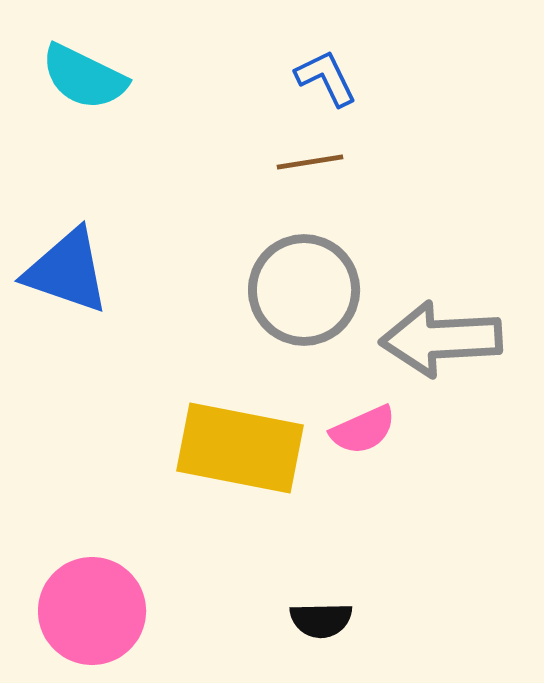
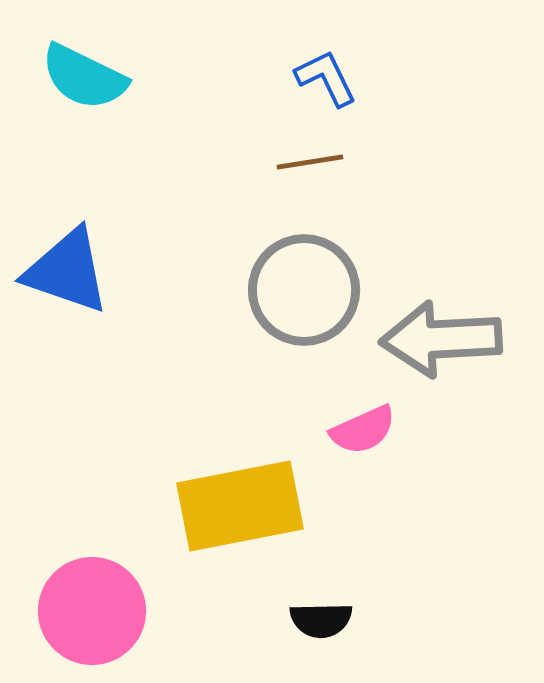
yellow rectangle: moved 58 px down; rotated 22 degrees counterclockwise
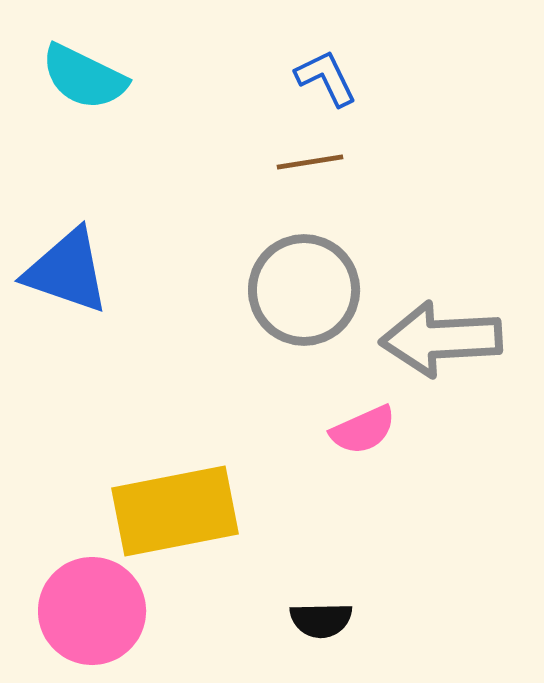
yellow rectangle: moved 65 px left, 5 px down
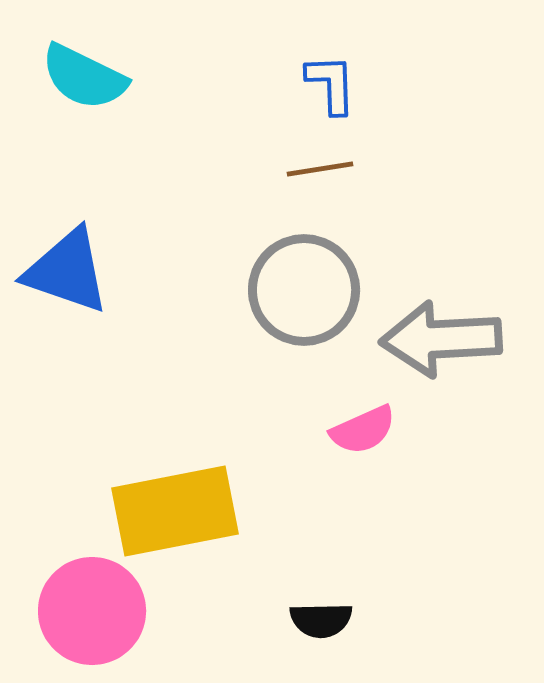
blue L-shape: moved 5 px right, 6 px down; rotated 24 degrees clockwise
brown line: moved 10 px right, 7 px down
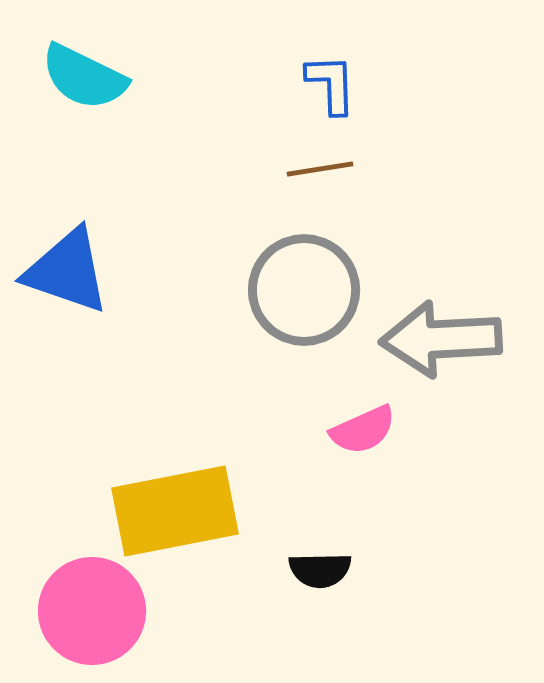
black semicircle: moved 1 px left, 50 px up
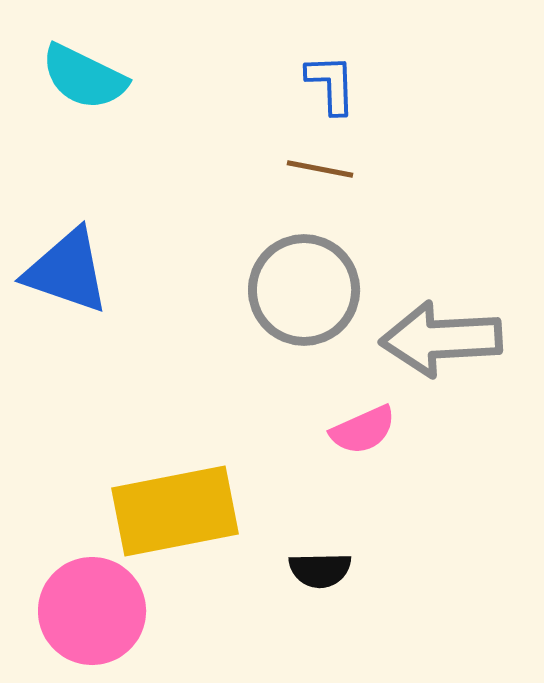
brown line: rotated 20 degrees clockwise
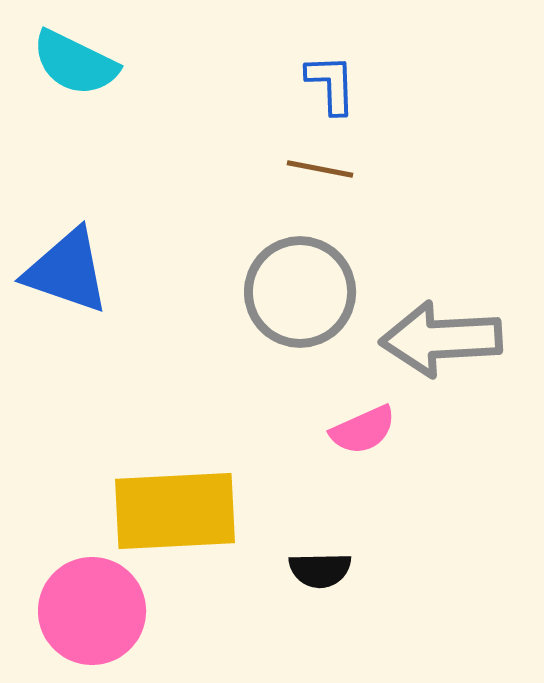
cyan semicircle: moved 9 px left, 14 px up
gray circle: moved 4 px left, 2 px down
yellow rectangle: rotated 8 degrees clockwise
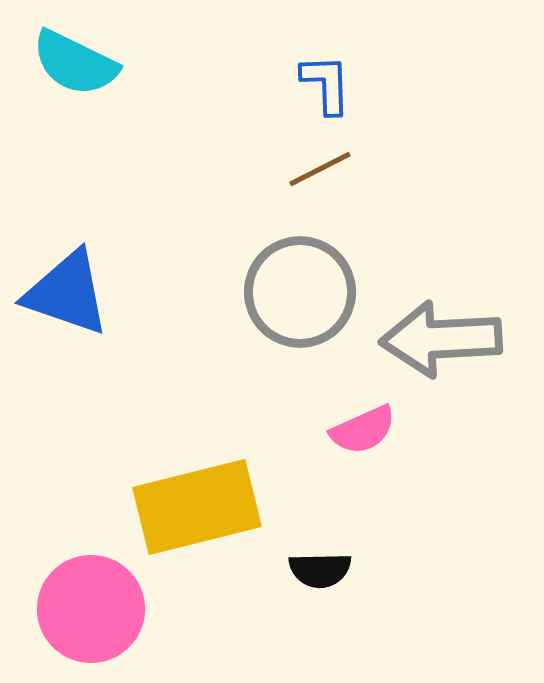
blue L-shape: moved 5 px left
brown line: rotated 38 degrees counterclockwise
blue triangle: moved 22 px down
yellow rectangle: moved 22 px right, 4 px up; rotated 11 degrees counterclockwise
pink circle: moved 1 px left, 2 px up
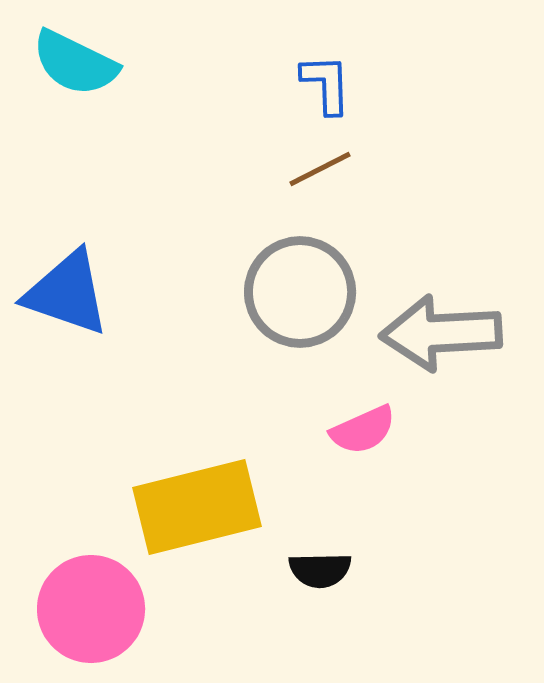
gray arrow: moved 6 px up
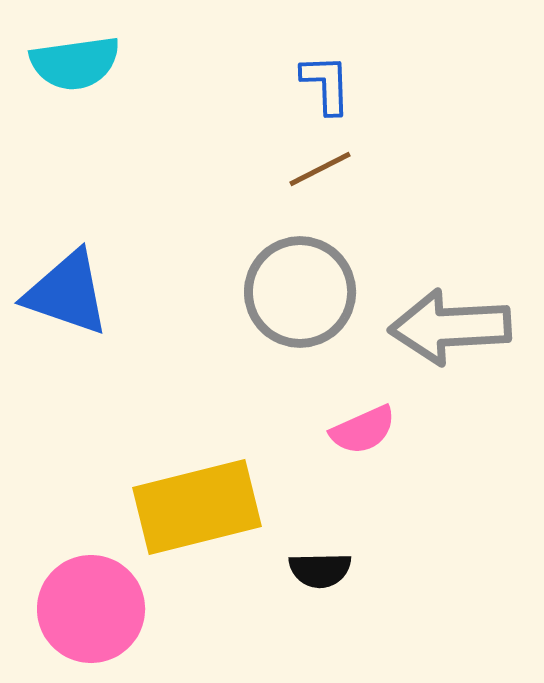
cyan semicircle: rotated 34 degrees counterclockwise
gray arrow: moved 9 px right, 6 px up
